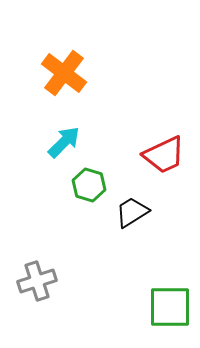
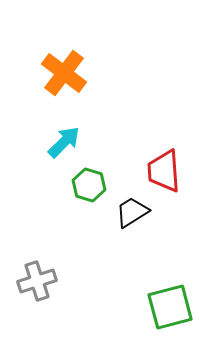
red trapezoid: moved 16 px down; rotated 111 degrees clockwise
green square: rotated 15 degrees counterclockwise
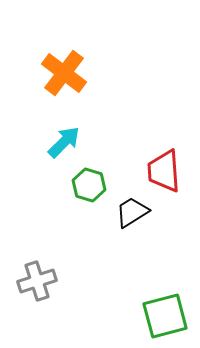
green square: moved 5 px left, 9 px down
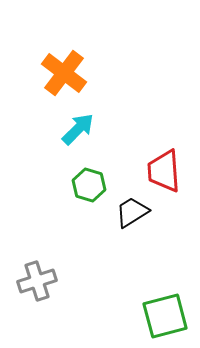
cyan arrow: moved 14 px right, 13 px up
